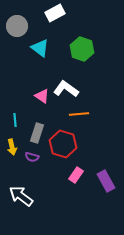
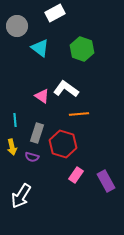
white arrow: rotated 95 degrees counterclockwise
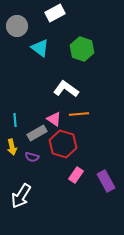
pink triangle: moved 12 px right, 23 px down
gray rectangle: rotated 42 degrees clockwise
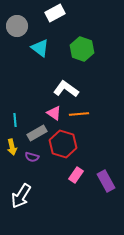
pink triangle: moved 6 px up
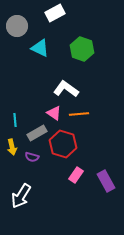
cyan triangle: rotated 12 degrees counterclockwise
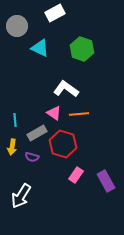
yellow arrow: rotated 21 degrees clockwise
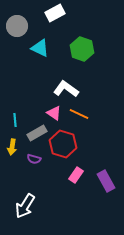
orange line: rotated 30 degrees clockwise
purple semicircle: moved 2 px right, 2 px down
white arrow: moved 4 px right, 10 px down
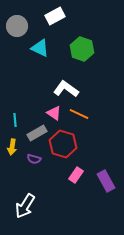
white rectangle: moved 3 px down
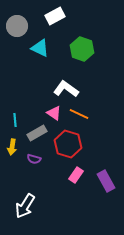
red hexagon: moved 5 px right
